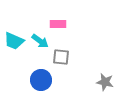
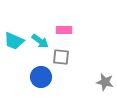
pink rectangle: moved 6 px right, 6 px down
blue circle: moved 3 px up
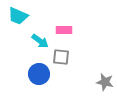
cyan trapezoid: moved 4 px right, 25 px up
blue circle: moved 2 px left, 3 px up
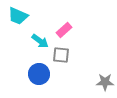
pink rectangle: rotated 42 degrees counterclockwise
gray square: moved 2 px up
gray star: rotated 12 degrees counterclockwise
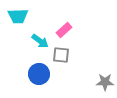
cyan trapezoid: rotated 25 degrees counterclockwise
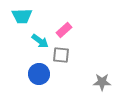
cyan trapezoid: moved 4 px right
gray star: moved 3 px left
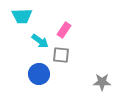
pink rectangle: rotated 14 degrees counterclockwise
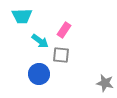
gray star: moved 3 px right, 1 px down; rotated 12 degrees clockwise
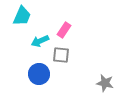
cyan trapezoid: rotated 65 degrees counterclockwise
cyan arrow: rotated 120 degrees clockwise
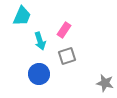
cyan arrow: rotated 84 degrees counterclockwise
gray square: moved 6 px right, 1 px down; rotated 24 degrees counterclockwise
